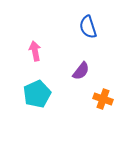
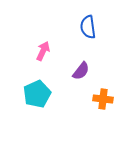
blue semicircle: rotated 10 degrees clockwise
pink arrow: moved 8 px right; rotated 36 degrees clockwise
orange cross: rotated 12 degrees counterclockwise
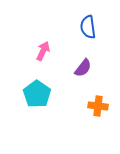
purple semicircle: moved 2 px right, 3 px up
cyan pentagon: rotated 12 degrees counterclockwise
orange cross: moved 5 px left, 7 px down
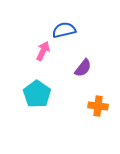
blue semicircle: moved 24 px left, 3 px down; rotated 85 degrees clockwise
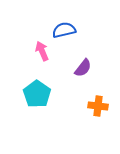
pink arrow: moved 1 px left; rotated 48 degrees counterclockwise
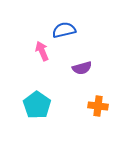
purple semicircle: moved 1 px left; rotated 36 degrees clockwise
cyan pentagon: moved 11 px down
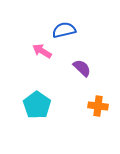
pink arrow: rotated 36 degrees counterclockwise
purple semicircle: rotated 120 degrees counterclockwise
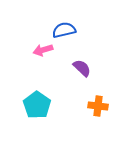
pink arrow: moved 1 px right, 1 px up; rotated 48 degrees counterclockwise
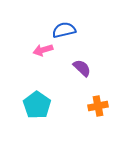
orange cross: rotated 18 degrees counterclockwise
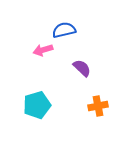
cyan pentagon: rotated 20 degrees clockwise
